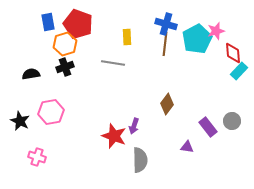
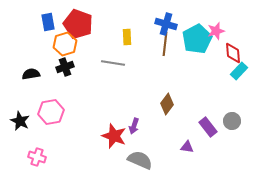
gray semicircle: rotated 65 degrees counterclockwise
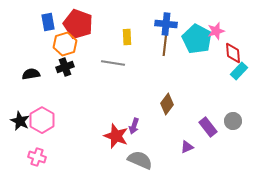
blue cross: rotated 10 degrees counterclockwise
cyan pentagon: rotated 16 degrees counterclockwise
pink hexagon: moved 9 px left, 8 px down; rotated 20 degrees counterclockwise
gray circle: moved 1 px right
red star: moved 2 px right
purple triangle: rotated 32 degrees counterclockwise
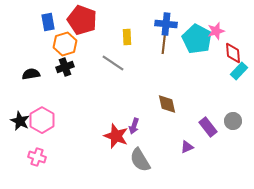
red pentagon: moved 4 px right, 4 px up
brown line: moved 1 px left, 2 px up
gray line: rotated 25 degrees clockwise
brown diamond: rotated 50 degrees counterclockwise
gray semicircle: rotated 145 degrees counterclockwise
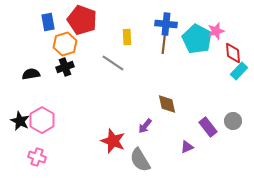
purple arrow: moved 11 px right; rotated 21 degrees clockwise
red star: moved 3 px left, 5 px down
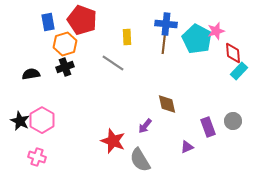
purple rectangle: rotated 18 degrees clockwise
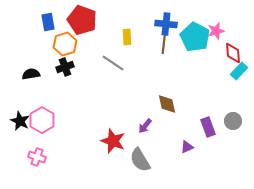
cyan pentagon: moved 2 px left, 2 px up
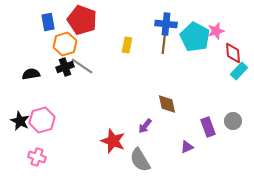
yellow rectangle: moved 8 px down; rotated 14 degrees clockwise
gray line: moved 31 px left, 3 px down
pink hexagon: rotated 15 degrees clockwise
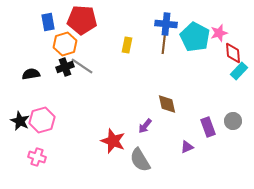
red pentagon: rotated 16 degrees counterclockwise
pink star: moved 3 px right, 2 px down
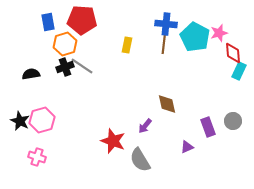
cyan rectangle: rotated 18 degrees counterclockwise
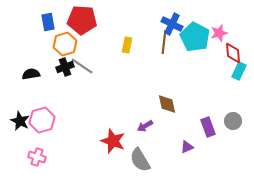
blue cross: moved 6 px right; rotated 20 degrees clockwise
purple arrow: rotated 21 degrees clockwise
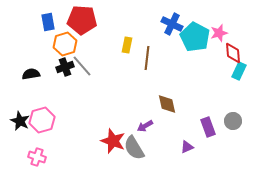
brown line: moved 17 px left, 16 px down
gray line: rotated 15 degrees clockwise
gray semicircle: moved 6 px left, 12 px up
